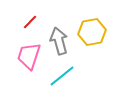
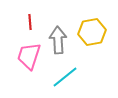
red line: rotated 49 degrees counterclockwise
gray arrow: moved 1 px left, 1 px up; rotated 12 degrees clockwise
cyan line: moved 3 px right, 1 px down
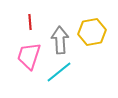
gray arrow: moved 2 px right
cyan line: moved 6 px left, 5 px up
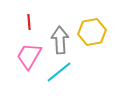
red line: moved 1 px left
pink trapezoid: rotated 12 degrees clockwise
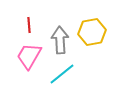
red line: moved 3 px down
cyan line: moved 3 px right, 2 px down
